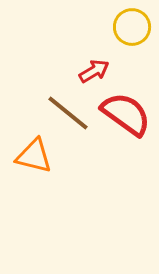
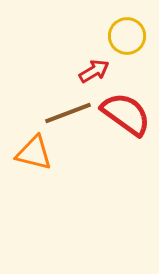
yellow circle: moved 5 px left, 9 px down
brown line: rotated 60 degrees counterclockwise
orange triangle: moved 3 px up
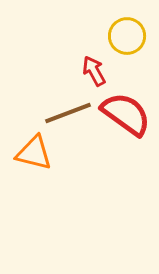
red arrow: rotated 88 degrees counterclockwise
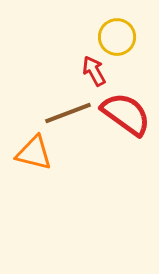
yellow circle: moved 10 px left, 1 px down
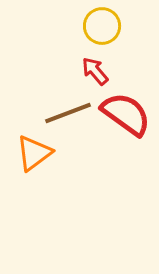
yellow circle: moved 15 px left, 11 px up
red arrow: moved 1 px right; rotated 12 degrees counterclockwise
orange triangle: rotated 51 degrees counterclockwise
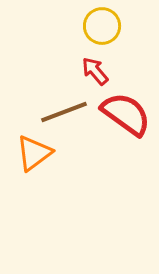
brown line: moved 4 px left, 1 px up
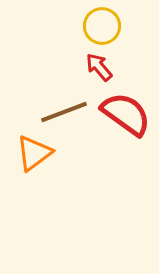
red arrow: moved 4 px right, 4 px up
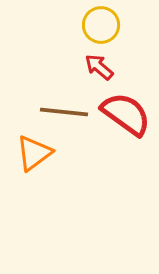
yellow circle: moved 1 px left, 1 px up
red arrow: rotated 8 degrees counterclockwise
brown line: rotated 27 degrees clockwise
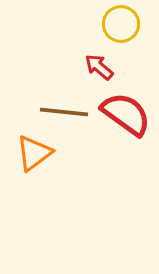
yellow circle: moved 20 px right, 1 px up
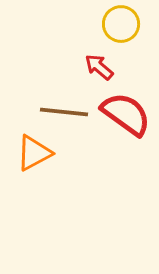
orange triangle: rotated 9 degrees clockwise
